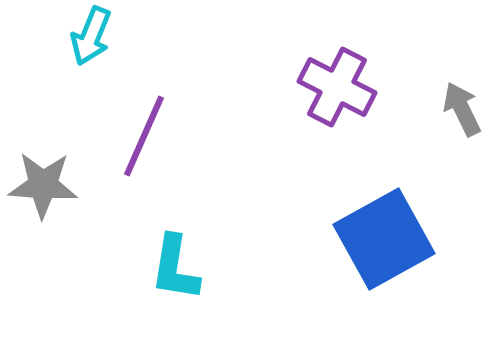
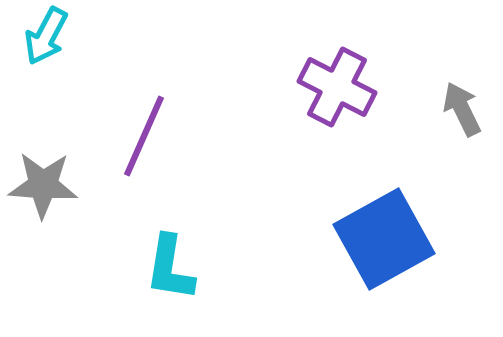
cyan arrow: moved 45 px left; rotated 6 degrees clockwise
cyan L-shape: moved 5 px left
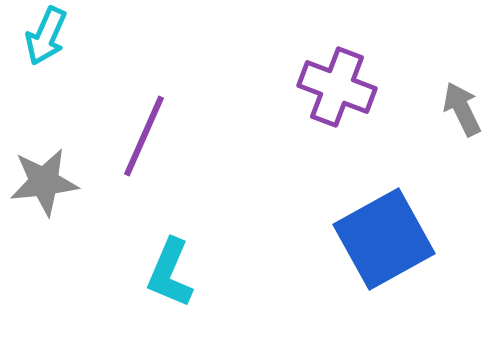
cyan arrow: rotated 4 degrees counterclockwise
purple cross: rotated 6 degrees counterclockwise
gray star: moved 1 px right, 3 px up; rotated 10 degrees counterclockwise
cyan L-shape: moved 5 px down; rotated 14 degrees clockwise
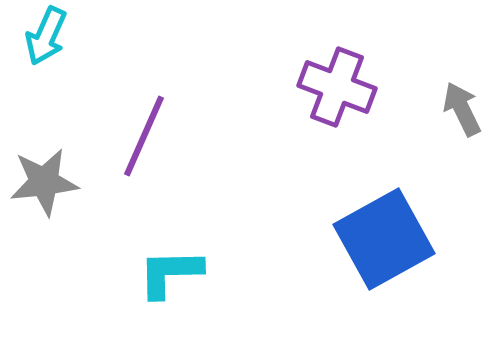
cyan L-shape: rotated 66 degrees clockwise
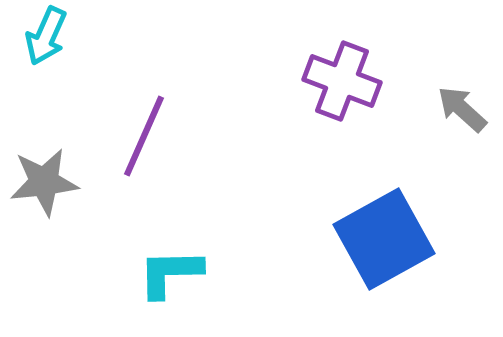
purple cross: moved 5 px right, 6 px up
gray arrow: rotated 22 degrees counterclockwise
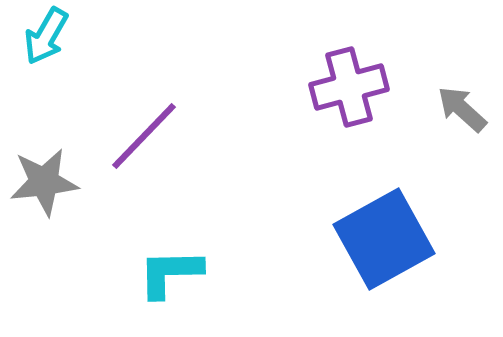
cyan arrow: rotated 6 degrees clockwise
purple cross: moved 7 px right, 6 px down; rotated 36 degrees counterclockwise
purple line: rotated 20 degrees clockwise
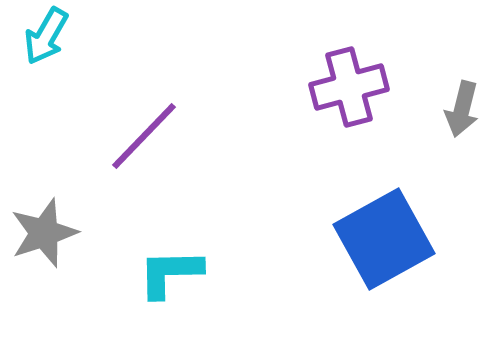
gray arrow: rotated 118 degrees counterclockwise
gray star: moved 51 px down; rotated 12 degrees counterclockwise
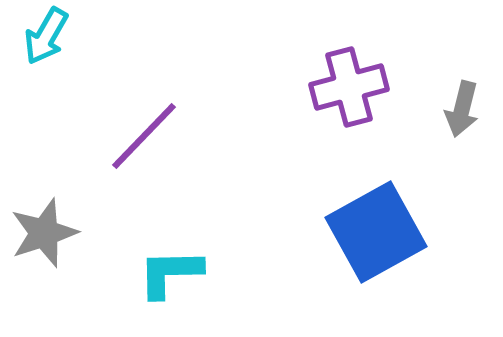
blue square: moved 8 px left, 7 px up
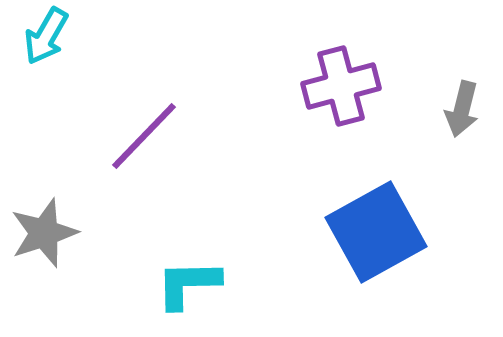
purple cross: moved 8 px left, 1 px up
cyan L-shape: moved 18 px right, 11 px down
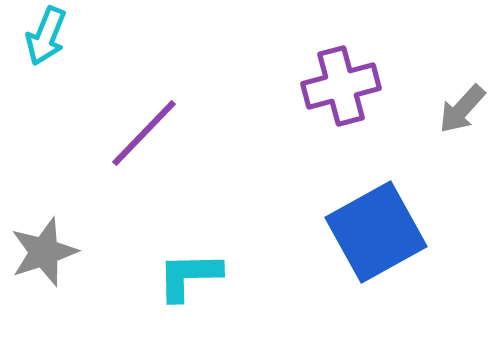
cyan arrow: rotated 8 degrees counterclockwise
gray arrow: rotated 28 degrees clockwise
purple line: moved 3 px up
gray star: moved 19 px down
cyan L-shape: moved 1 px right, 8 px up
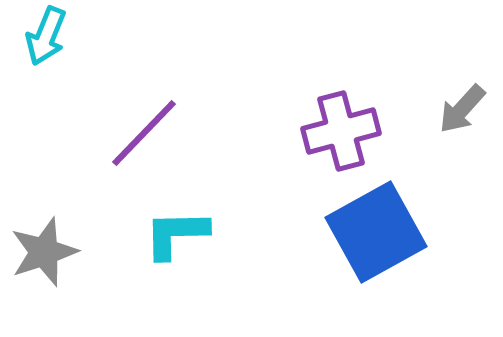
purple cross: moved 45 px down
cyan L-shape: moved 13 px left, 42 px up
